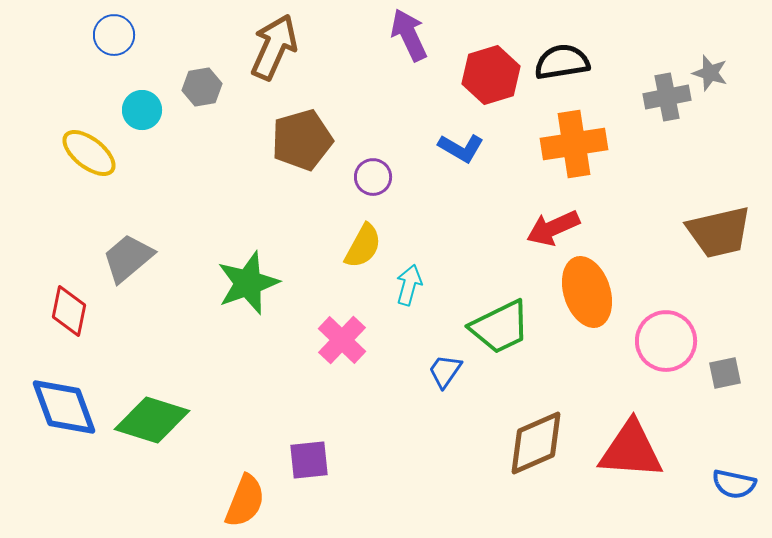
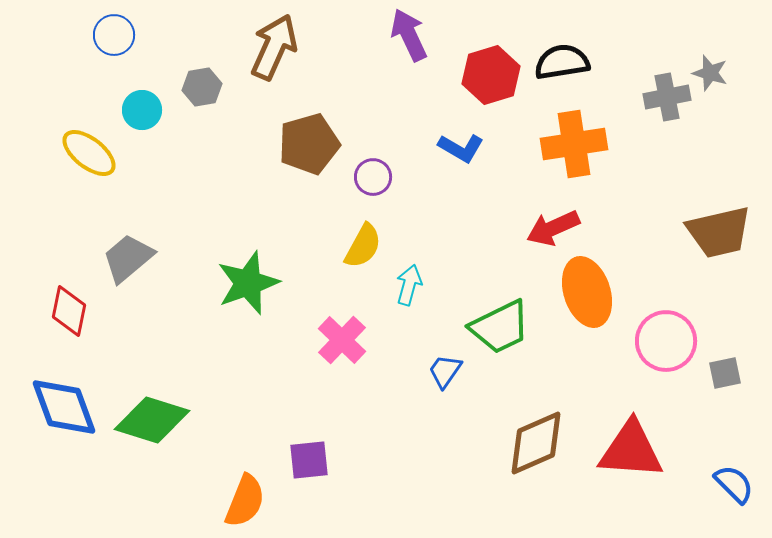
brown pentagon: moved 7 px right, 4 px down
blue semicircle: rotated 147 degrees counterclockwise
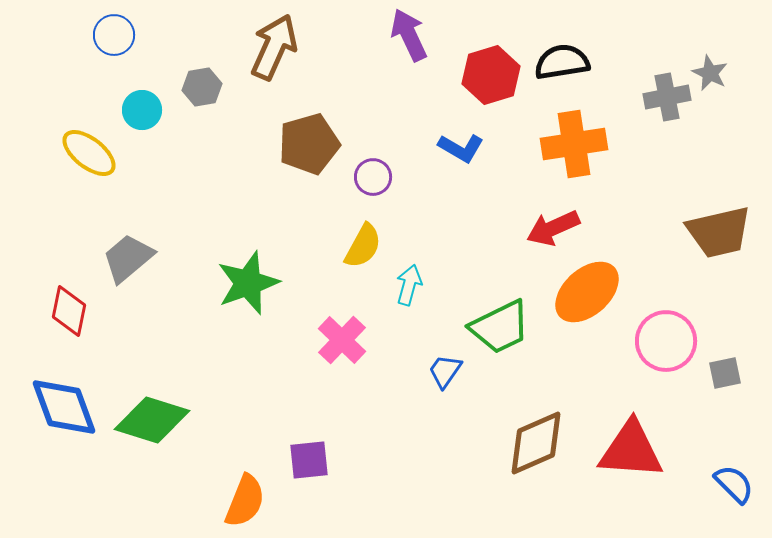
gray star: rotated 9 degrees clockwise
orange ellipse: rotated 66 degrees clockwise
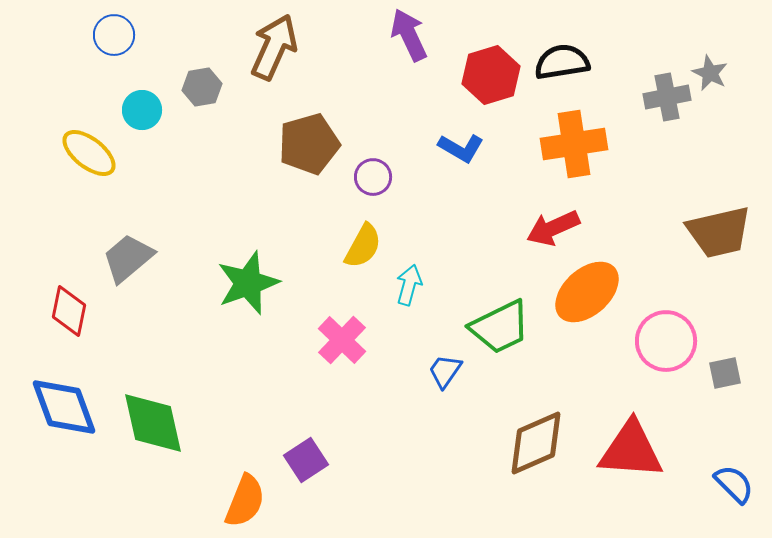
green diamond: moved 1 px right, 3 px down; rotated 60 degrees clockwise
purple square: moved 3 px left; rotated 27 degrees counterclockwise
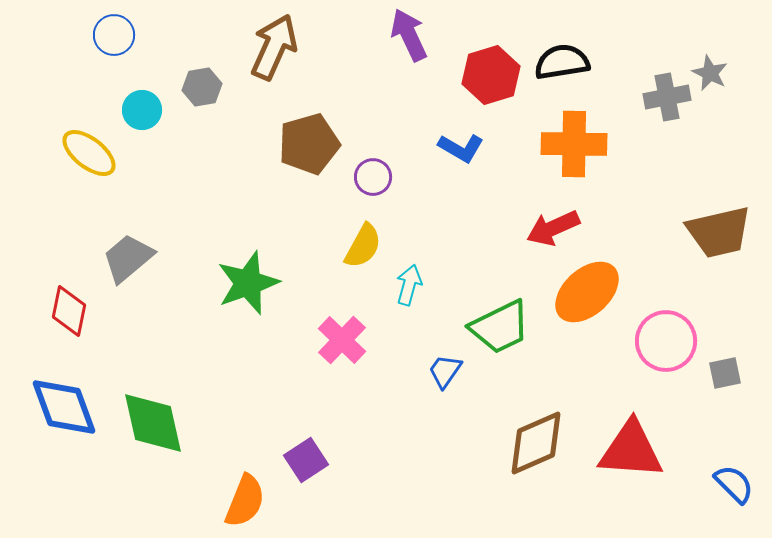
orange cross: rotated 10 degrees clockwise
